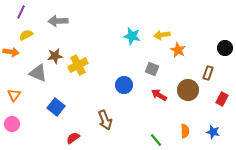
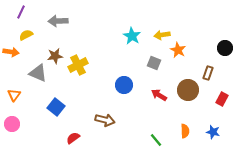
cyan star: rotated 18 degrees clockwise
gray square: moved 2 px right, 6 px up
brown arrow: rotated 54 degrees counterclockwise
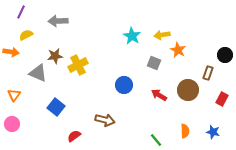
black circle: moved 7 px down
red semicircle: moved 1 px right, 2 px up
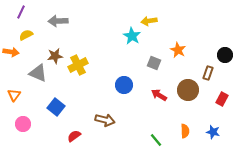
yellow arrow: moved 13 px left, 14 px up
pink circle: moved 11 px right
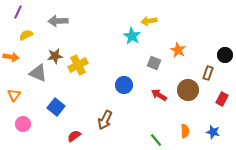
purple line: moved 3 px left
orange arrow: moved 5 px down
brown arrow: rotated 102 degrees clockwise
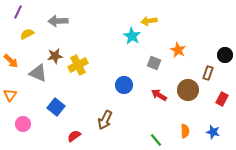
yellow semicircle: moved 1 px right, 1 px up
orange arrow: moved 4 px down; rotated 35 degrees clockwise
orange triangle: moved 4 px left
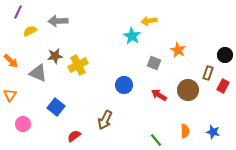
yellow semicircle: moved 3 px right, 3 px up
red rectangle: moved 1 px right, 13 px up
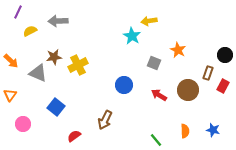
brown star: moved 1 px left, 1 px down
blue star: moved 2 px up
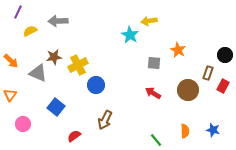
cyan star: moved 2 px left, 1 px up
gray square: rotated 16 degrees counterclockwise
blue circle: moved 28 px left
red arrow: moved 6 px left, 2 px up
